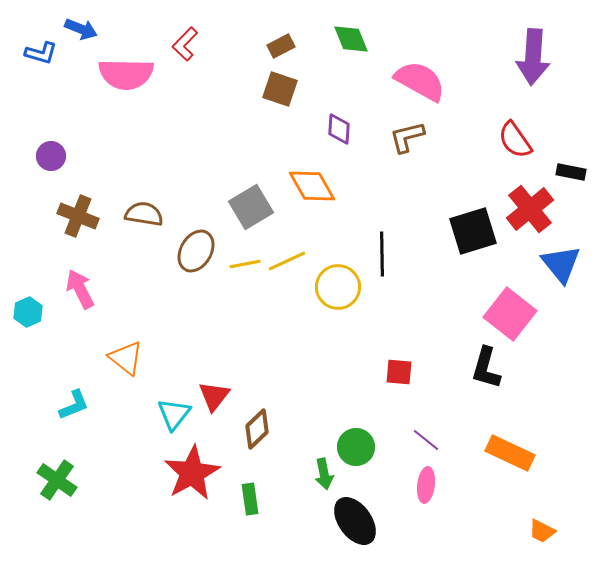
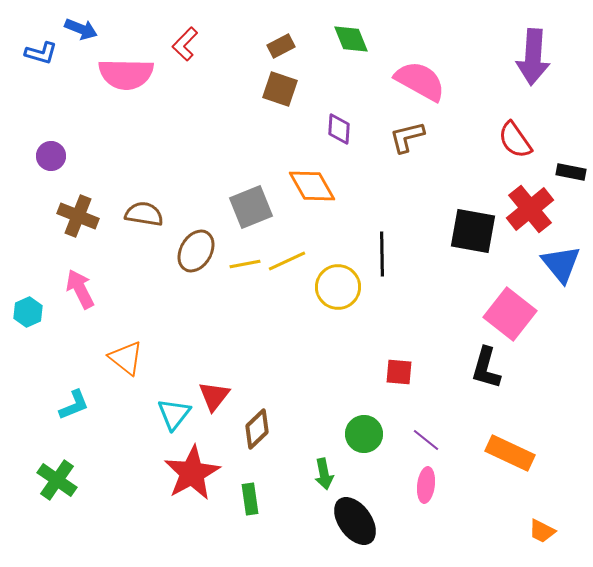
gray square at (251, 207): rotated 9 degrees clockwise
black square at (473, 231): rotated 27 degrees clockwise
green circle at (356, 447): moved 8 px right, 13 px up
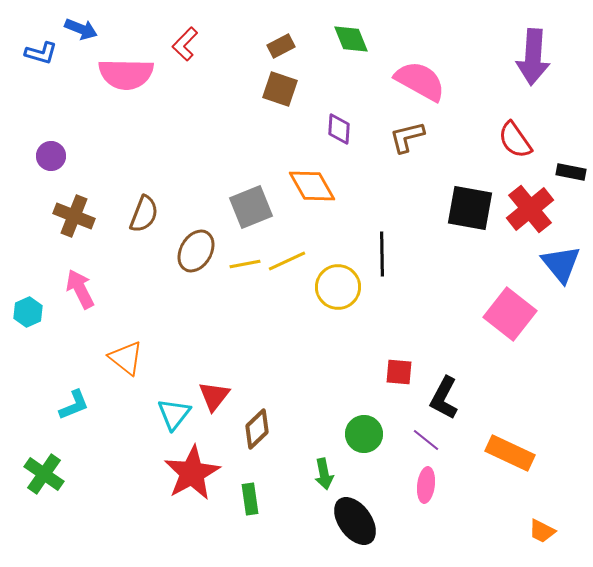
brown semicircle at (144, 214): rotated 102 degrees clockwise
brown cross at (78, 216): moved 4 px left
black square at (473, 231): moved 3 px left, 23 px up
black L-shape at (486, 368): moved 42 px left, 30 px down; rotated 12 degrees clockwise
green cross at (57, 480): moved 13 px left, 6 px up
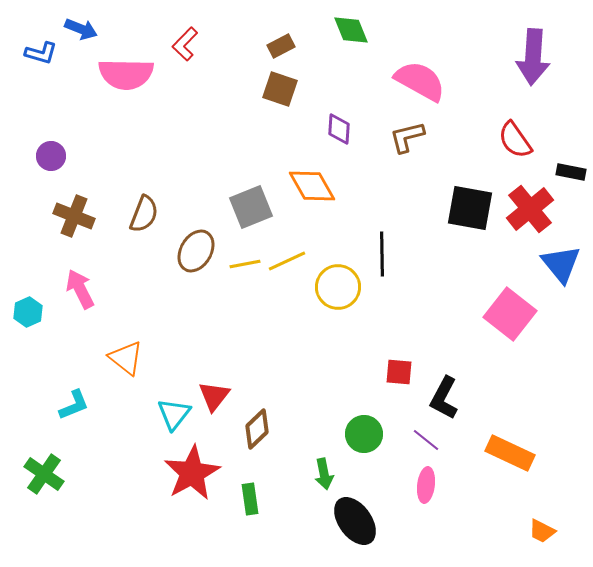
green diamond at (351, 39): moved 9 px up
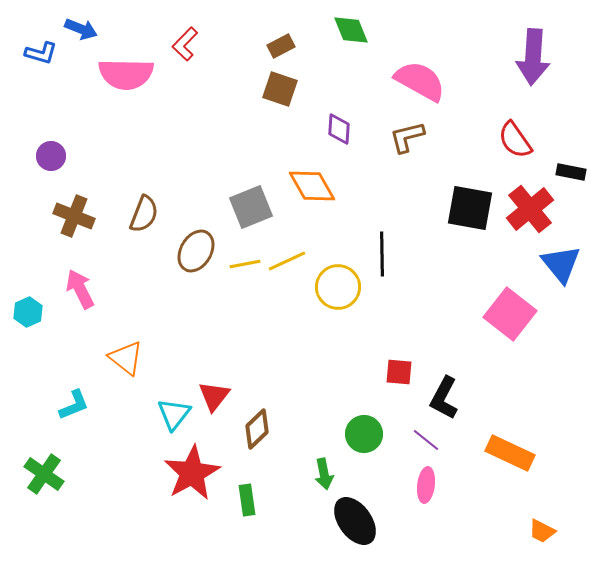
green rectangle at (250, 499): moved 3 px left, 1 px down
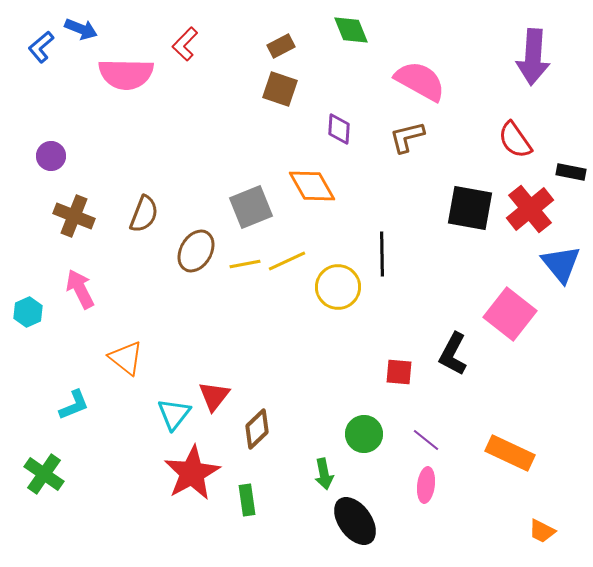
blue L-shape at (41, 53): moved 6 px up; rotated 124 degrees clockwise
black L-shape at (444, 398): moved 9 px right, 44 px up
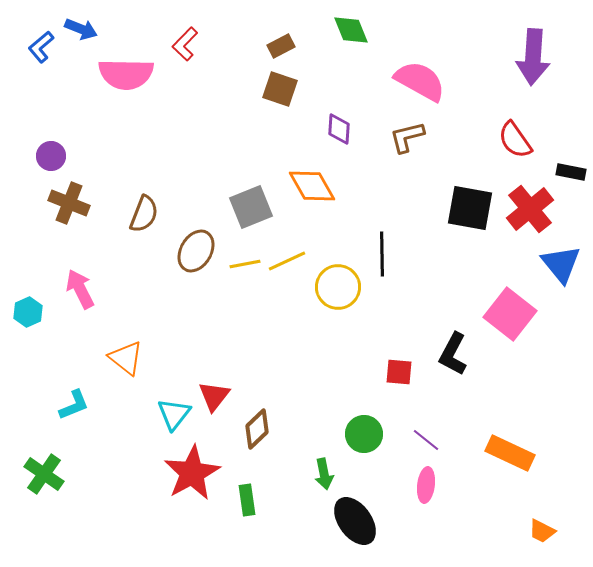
brown cross at (74, 216): moved 5 px left, 13 px up
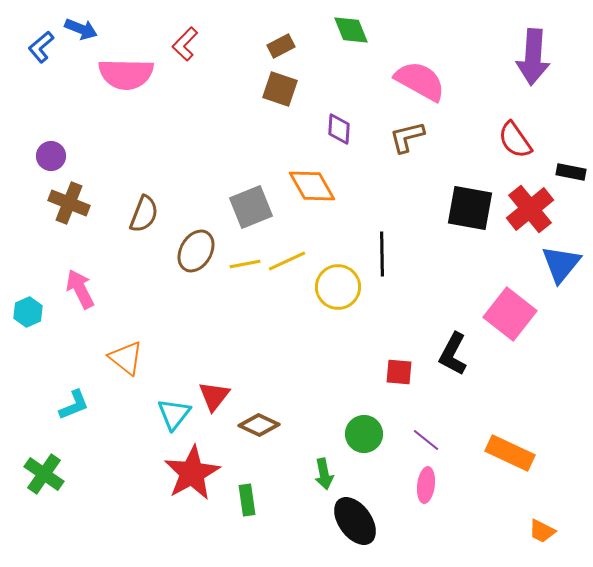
blue triangle at (561, 264): rotated 18 degrees clockwise
brown diamond at (257, 429): moved 2 px right, 4 px up; rotated 69 degrees clockwise
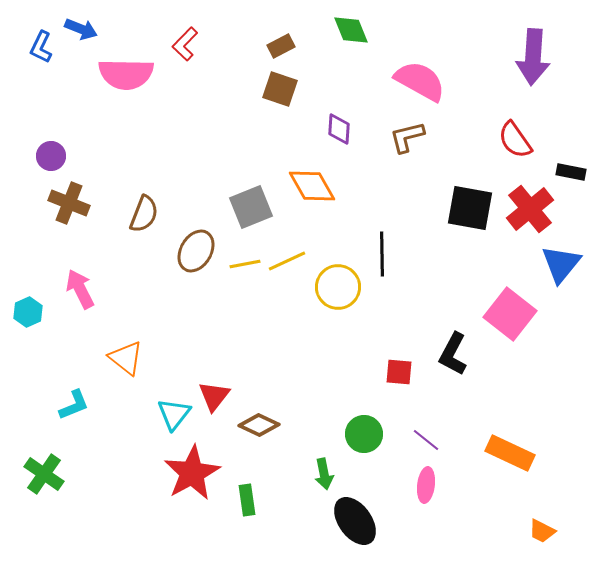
blue L-shape at (41, 47): rotated 24 degrees counterclockwise
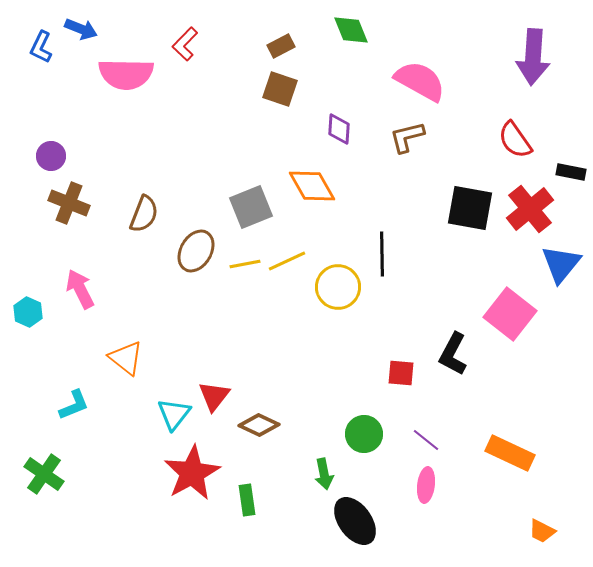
cyan hexagon at (28, 312): rotated 12 degrees counterclockwise
red square at (399, 372): moved 2 px right, 1 px down
